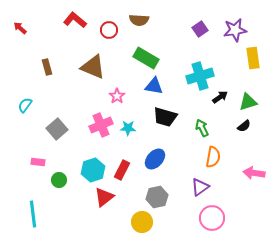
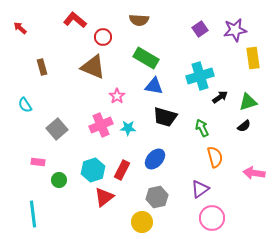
red circle: moved 6 px left, 7 px down
brown rectangle: moved 5 px left
cyan semicircle: rotated 70 degrees counterclockwise
orange semicircle: moved 2 px right; rotated 25 degrees counterclockwise
purple triangle: moved 2 px down
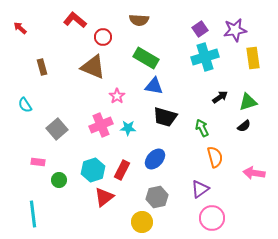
cyan cross: moved 5 px right, 19 px up
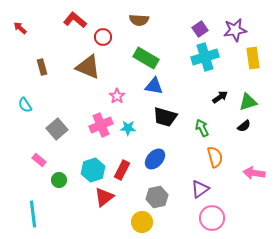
brown triangle: moved 5 px left
pink rectangle: moved 1 px right, 2 px up; rotated 32 degrees clockwise
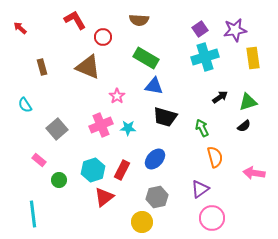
red L-shape: rotated 20 degrees clockwise
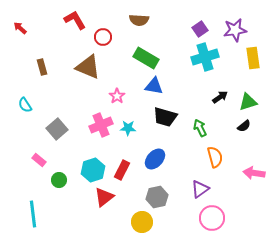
green arrow: moved 2 px left
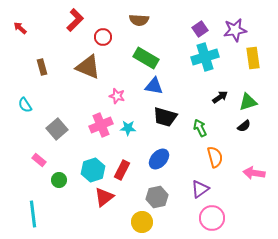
red L-shape: rotated 75 degrees clockwise
pink star: rotated 21 degrees counterclockwise
blue ellipse: moved 4 px right
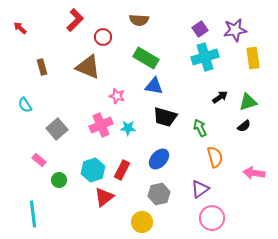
gray hexagon: moved 2 px right, 3 px up
